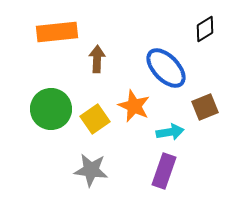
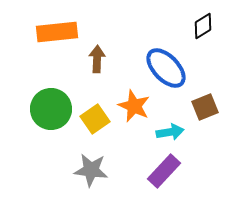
black diamond: moved 2 px left, 3 px up
purple rectangle: rotated 24 degrees clockwise
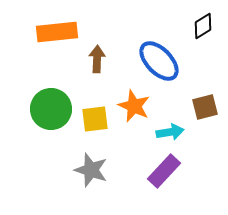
blue ellipse: moved 7 px left, 7 px up
brown square: rotated 8 degrees clockwise
yellow square: rotated 28 degrees clockwise
gray star: rotated 12 degrees clockwise
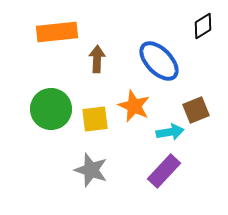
brown square: moved 9 px left, 3 px down; rotated 8 degrees counterclockwise
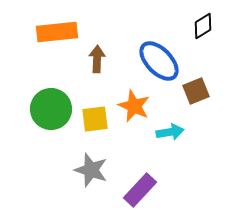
brown square: moved 19 px up
purple rectangle: moved 24 px left, 19 px down
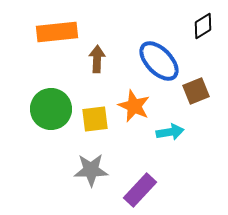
gray star: rotated 20 degrees counterclockwise
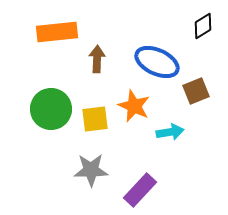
blue ellipse: moved 2 px left, 1 px down; rotated 21 degrees counterclockwise
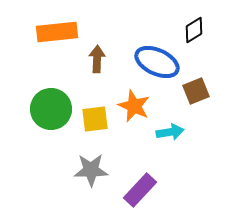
black diamond: moved 9 px left, 4 px down
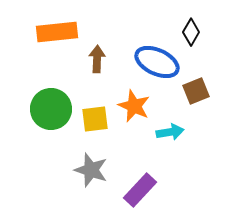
black diamond: moved 3 px left, 2 px down; rotated 28 degrees counterclockwise
gray star: rotated 20 degrees clockwise
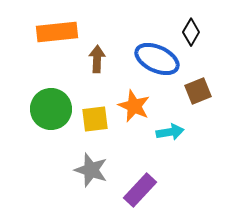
blue ellipse: moved 3 px up
brown square: moved 2 px right
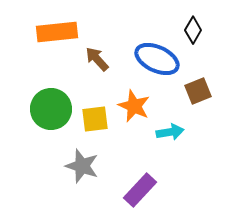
black diamond: moved 2 px right, 2 px up
brown arrow: rotated 44 degrees counterclockwise
gray star: moved 9 px left, 4 px up
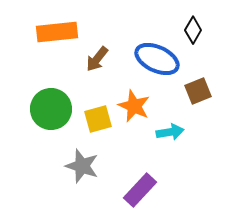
brown arrow: rotated 100 degrees counterclockwise
yellow square: moved 3 px right; rotated 8 degrees counterclockwise
